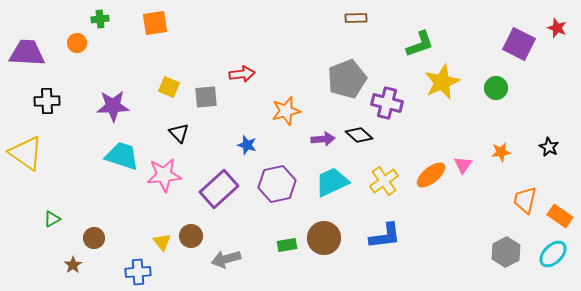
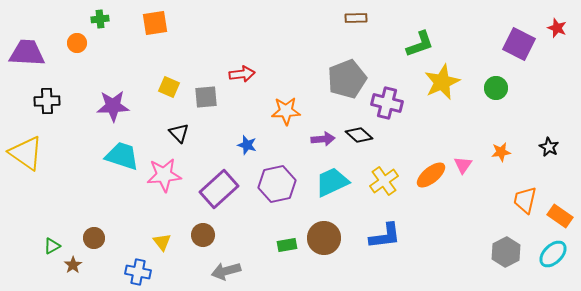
orange star at (286, 111): rotated 12 degrees clockwise
green triangle at (52, 219): moved 27 px down
brown circle at (191, 236): moved 12 px right, 1 px up
gray arrow at (226, 259): moved 12 px down
blue cross at (138, 272): rotated 15 degrees clockwise
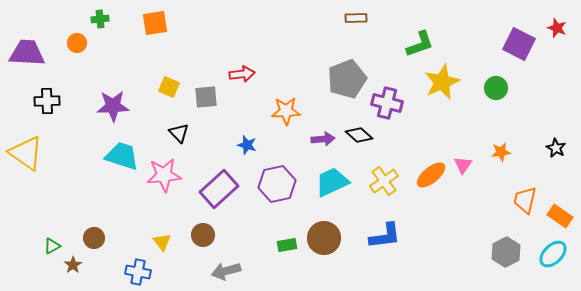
black star at (549, 147): moved 7 px right, 1 px down
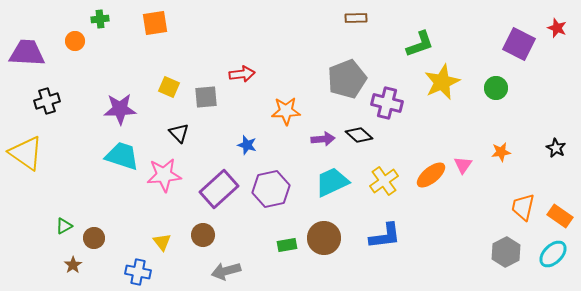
orange circle at (77, 43): moved 2 px left, 2 px up
black cross at (47, 101): rotated 15 degrees counterclockwise
purple star at (113, 106): moved 7 px right, 3 px down
purple hexagon at (277, 184): moved 6 px left, 5 px down
orange trapezoid at (525, 200): moved 2 px left, 7 px down
green triangle at (52, 246): moved 12 px right, 20 px up
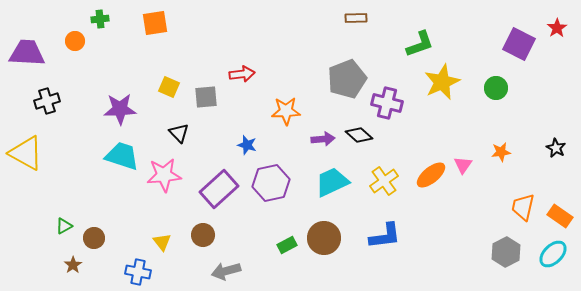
red star at (557, 28): rotated 18 degrees clockwise
yellow triangle at (26, 153): rotated 6 degrees counterclockwise
purple hexagon at (271, 189): moved 6 px up
green rectangle at (287, 245): rotated 18 degrees counterclockwise
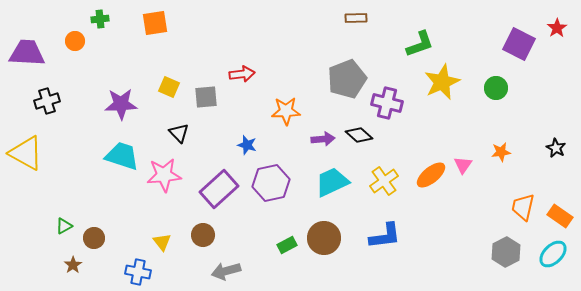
purple star at (120, 109): moved 1 px right, 5 px up
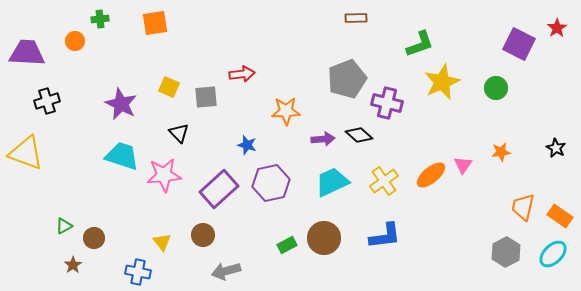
purple star at (121, 104): rotated 28 degrees clockwise
yellow triangle at (26, 153): rotated 9 degrees counterclockwise
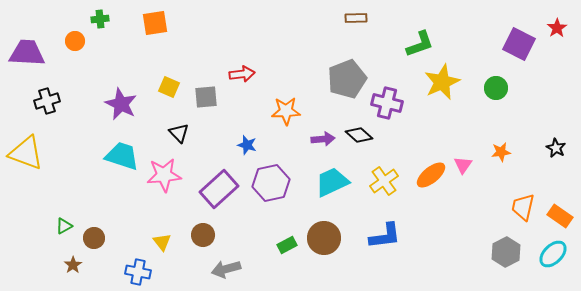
gray arrow at (226, 271): moved 2 px up
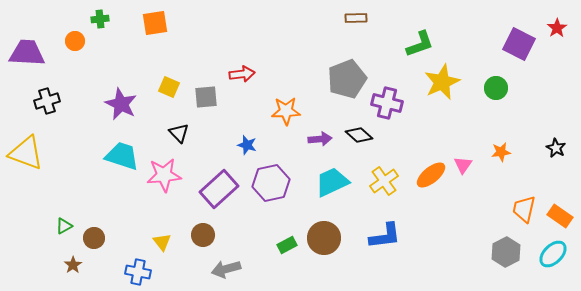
purple arrow at (323, 139): moved 3 px left
orange trapezoid at (523, 207): moved 1 px right, 2 px down
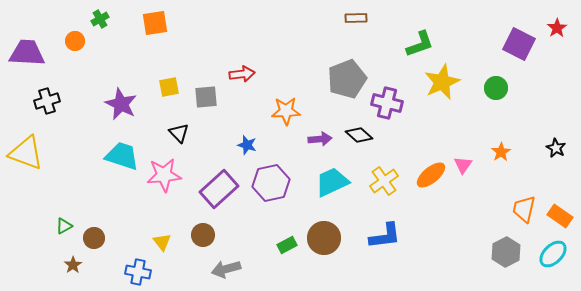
green cross at (100, 19): rotated 24 degrees counterclockwise
yellow square at (169, 87): rotated 35 degrees counterclockwise
orange star at (501, 152): rotated 24 degrees counterclockwise
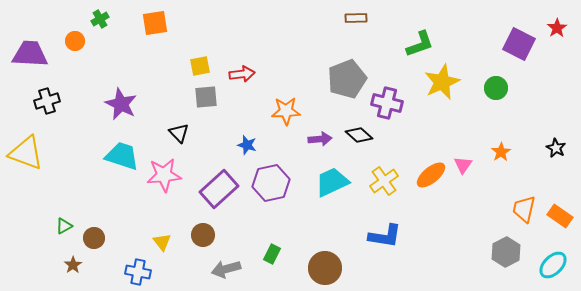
purple trapezoid at (27, 53): moved 3 px right, 1 px down
yellow square at (169, 87): moved 31 px right, 21 px up
blue L-shape at (385, 236): rotated 16 degrees clockwise
brown circle at (324, 238): moved 1 px right, 30 px down
green rectangle at (287, 245): moved 15 px left, 9 px down; rotated 36 degrees counterclockwise
cyan ellipse at (553, 254): moved 11 px down
